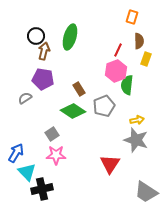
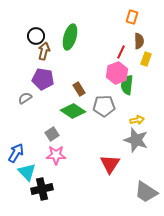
red line: moved 3 px right, 2 px down
pink hexagon: moved 1 px right, 2 px down
gray pentagon: rotated 20 degrees clockwise
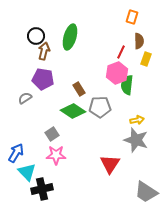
gray pentagon: moved 4 px left, 1 px down
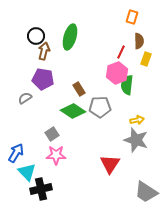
black cross: moved 1 px left
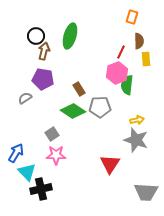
green ellipse: moved 1 px up
yellow rectangle: rotated 24 degrees counterclockwise
gray trapezoid: rotated 30 degrees counterclockwise
